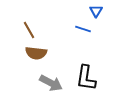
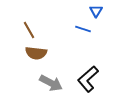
black L-shape: moved 2 px right, 1 px down; rotated 40 degrees clockwise
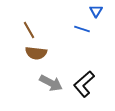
blue line: moved 1 px left
black L-shape: moved 4 px left, 5 px down
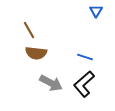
blue line: moved 3 px right, 28 px down
